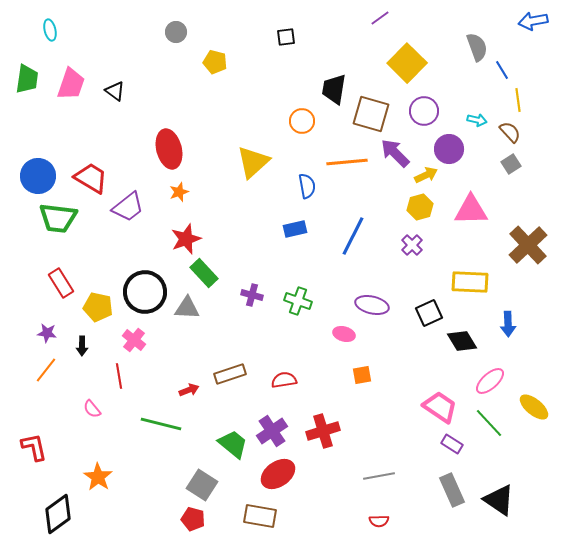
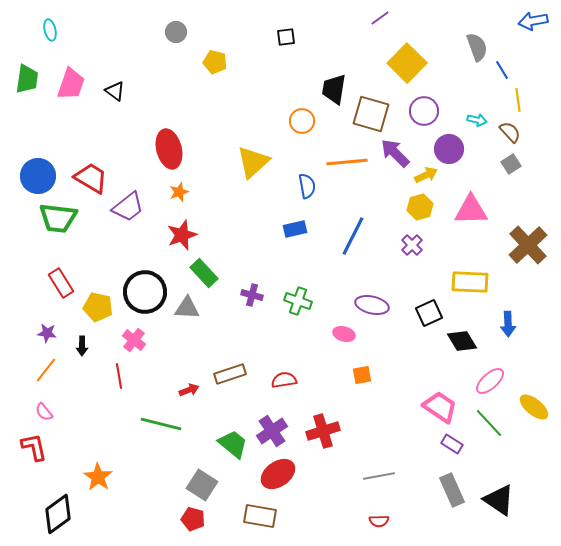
red star at (186, 239): moved 4 px left, 4 px up
pink semicircle at (92, 409): moved 48 px left, 3 px down
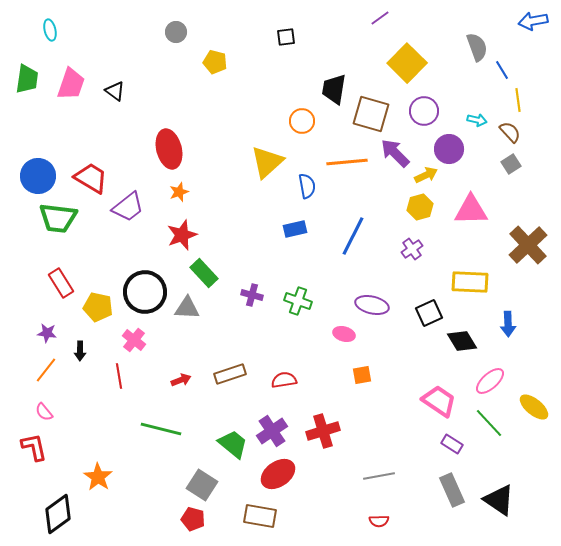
yellow triangle at (253, 162): moved 14 px right
purple cross at (412, 245): moved 4 px down; rotated 10 degrees clockwise
black arrow at (82, 346): moved 2 px left, 5 px down
red arrow at (189, 390): moved 8 px left, 10 px up
pink trapezoid at (440, 407): moved 1 px left, 6 px up
green line at (161, 424): moved 5 px down
